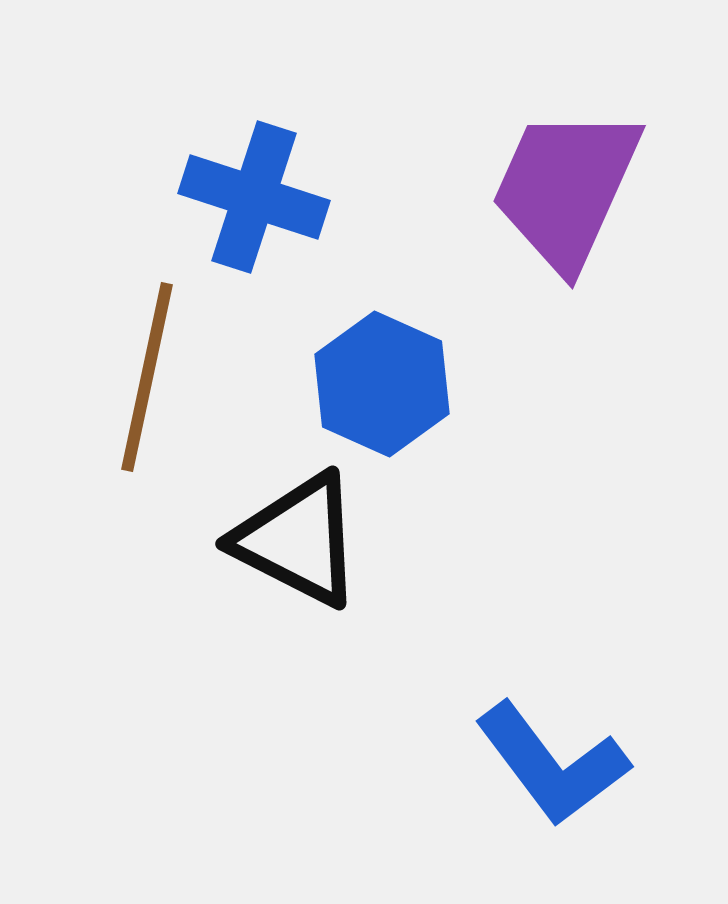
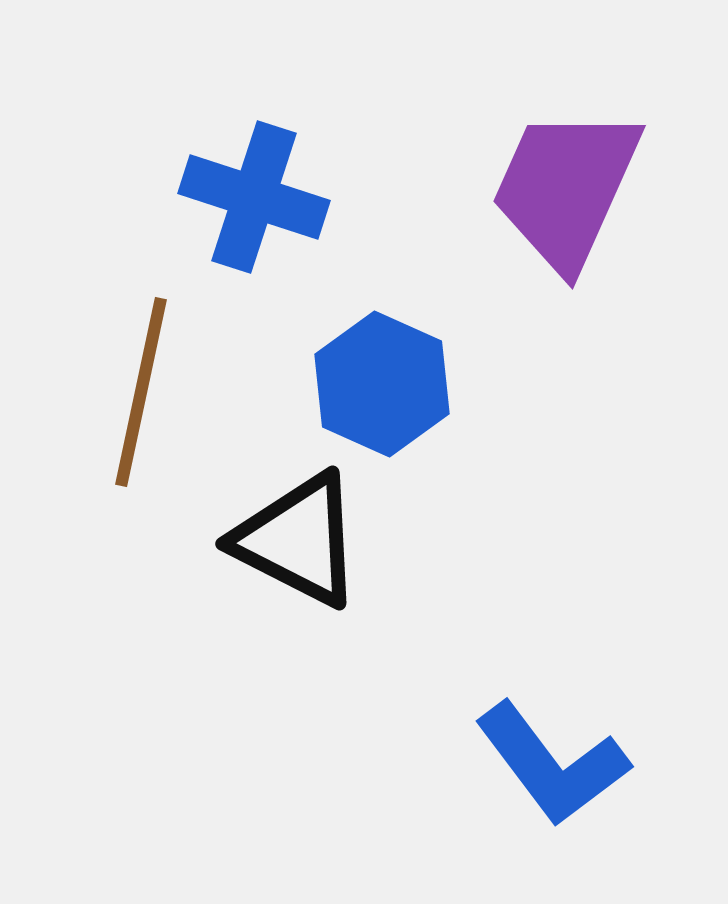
brown line: moved 6 px left, 15 px down
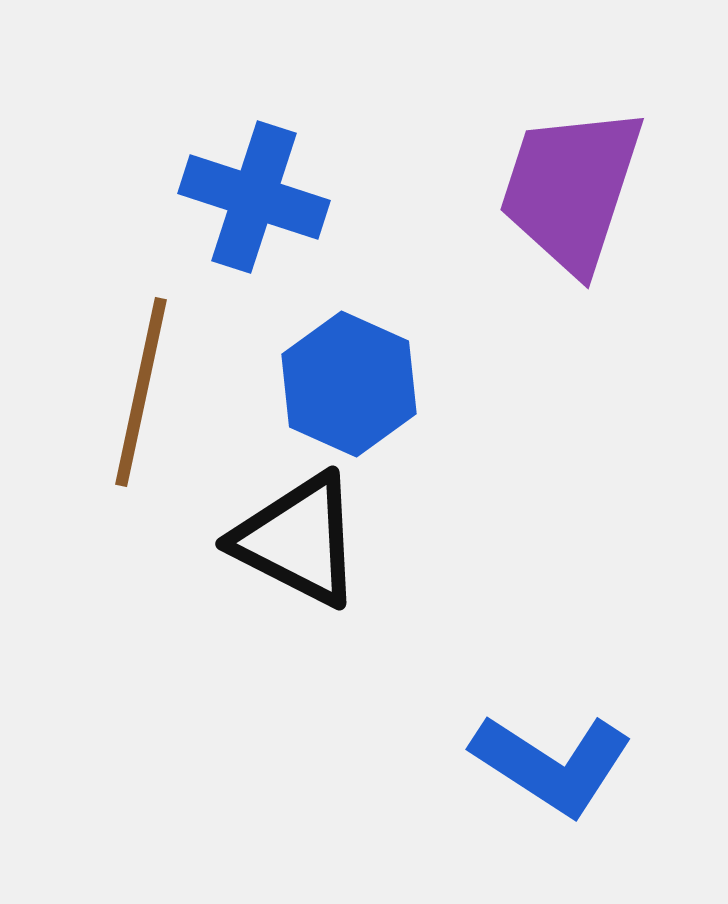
purple trapezoid: moved 5 px right, 1 px down; rotated 6 degrees counterclockwise
blue hexagon: moved 33 px left
blue L-shape: rotated 20 degrees counterclockwise
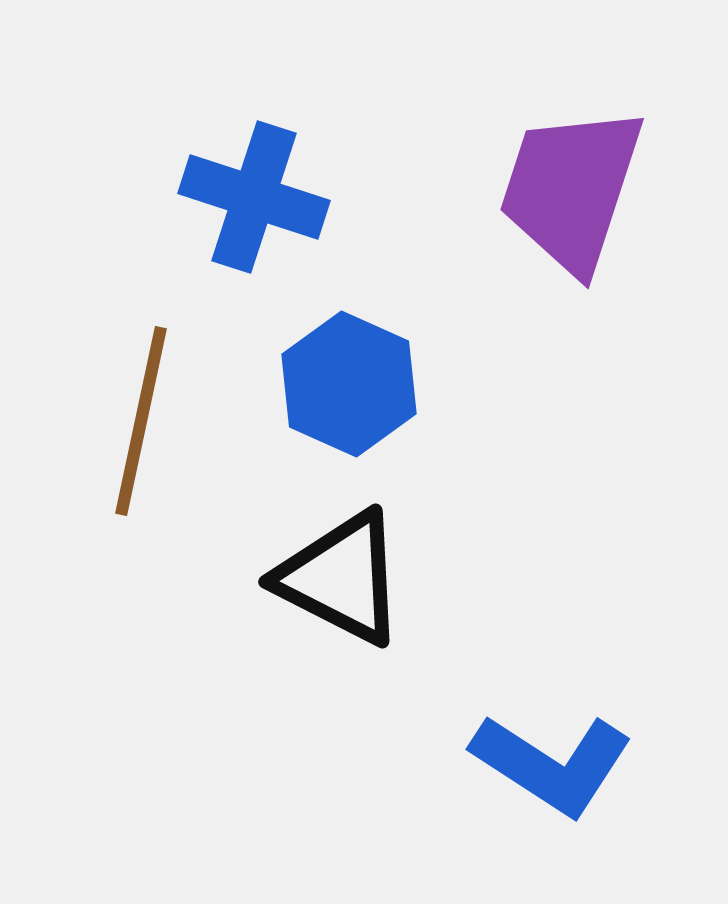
brown line: moved 29 px down
black triangle: moved 43 px right, 38 px down
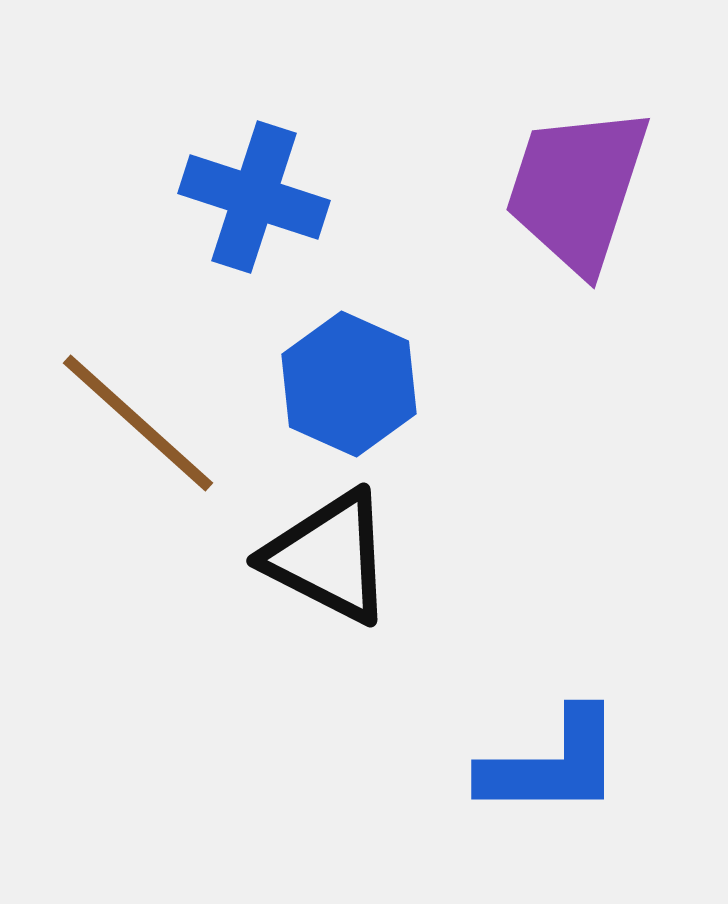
purple trapezoid: moved 6 px right
brown line: moved 3 px left, 2 px down; rotated 60 degrees counterclockwise
black triangle: moved 12 px left, 21 px up
blue L-shape: rotated 33 degrees counterclockwise
